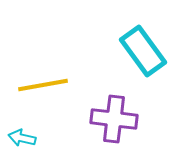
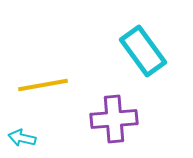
purple cross: rotated 12 degrees counterclockwise
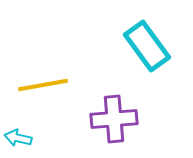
cyan rectangle: moved 4 px right, 5 px up
cyan arrow: moved 4 px left
